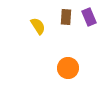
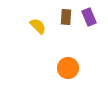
yellow semicircle: rotated 12 degrees counterclockwise
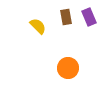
brown rectangle: rotated 14 degrees counterclockwise
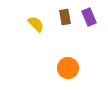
brown rectangle: moved 1 px left
yellow semicircle: moved 2 px left, 2 px up
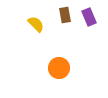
brown rectangle: moved 2 px up
orange circle: moved 9 px left
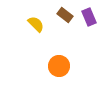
brown rectangle: rotated 42 degrees counterclockwise
orange circle: moved 2 px up
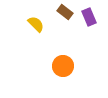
brown rectangle: moved 3 px up
orange circle: moved 4 px right
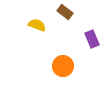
purple rectangle: moved 3 px right, 22 px down
yellow semicircle: moved 1 px right, 1 px down; rotated 24 degrees counterclockwise
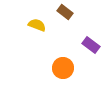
purple rectangle: moved 1 px left, 6 px down; rotated 30 degrees counterclockwise
orange circle: moved 2 px down
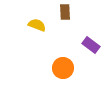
brown rectangle: rotated 49 degrees clockwise
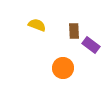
brown rectangle: moved 9 px right, 19 px down
